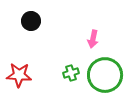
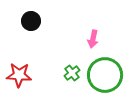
green cross: moved 1 px right; rotated 21 degrees counterclockwise
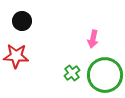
black circle: moved 9 px left
red star: moved 3 px left, 19 px up
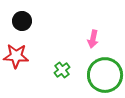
green cross: moved 10 px left, 3 px up
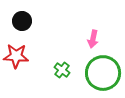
green cross: rotated 14 degrees counterclockwise
green circle: moved 2 px left, 2 px up
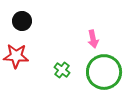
pink arrow: rotated 24 degrees counterclockwise
green circle: moved 1 px right, 1 px up
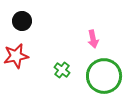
red star: rotated 15 degrees counterclockwise
green circle: moved 4 px down
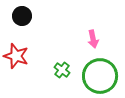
black circle: moved 5 px up
red star: rotated 30 degrees clockwise
green circle: moved 4 px left
